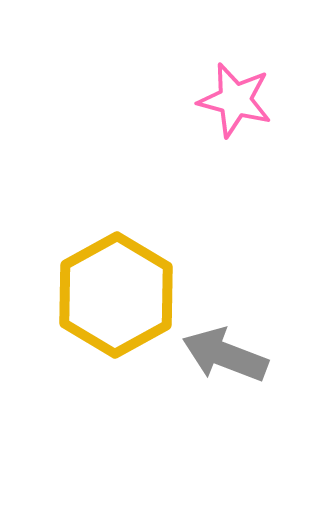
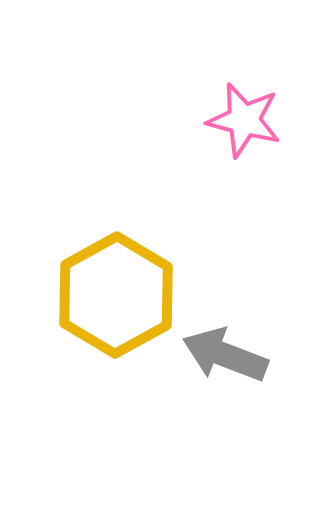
pink star: moved 9 px right, 20 px down
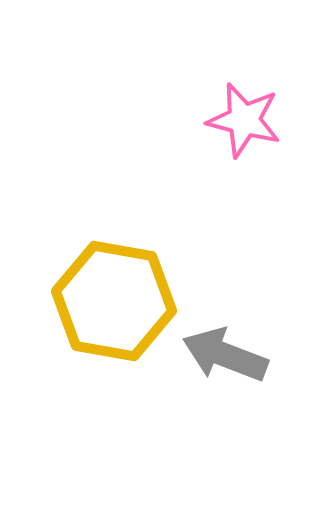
yellow hexagon: moved 2 px left, 6 px down; rotated 21 degrees counterclockwise
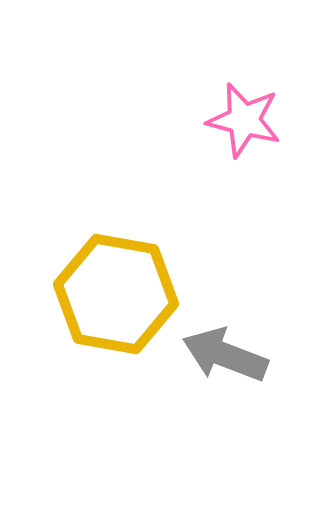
yellow hexagon: moved 2 px right, 7 px up
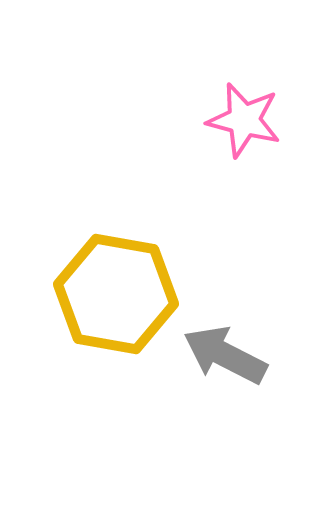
gray arrow: rotated 6 degrees clockwise
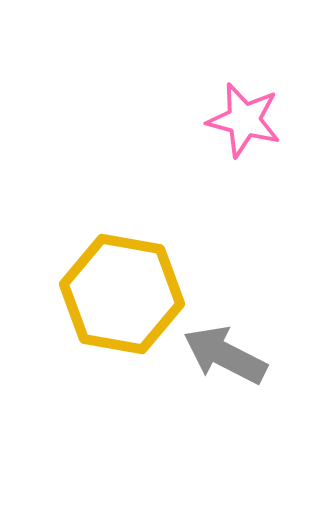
yellow hexagon: moved 6 px right
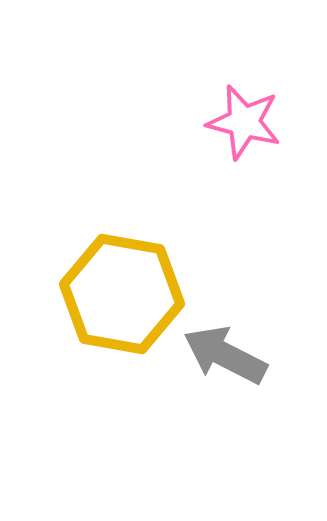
pink star: moved 2 px down
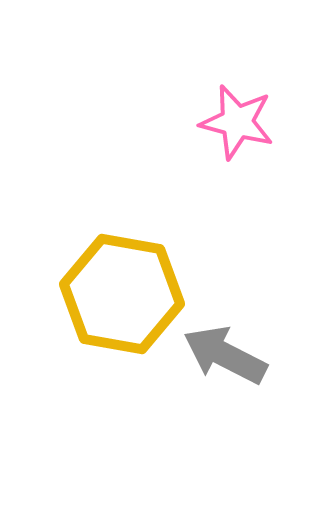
pink star: moved 7 px left
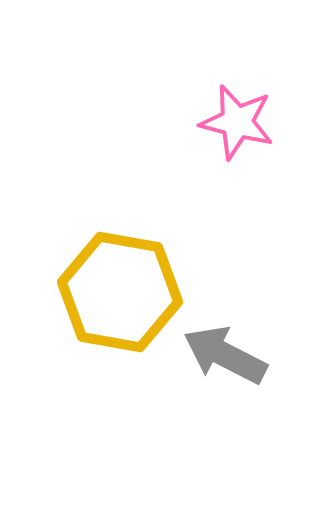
yellow hexagon: moved 2 px left, 2 px up
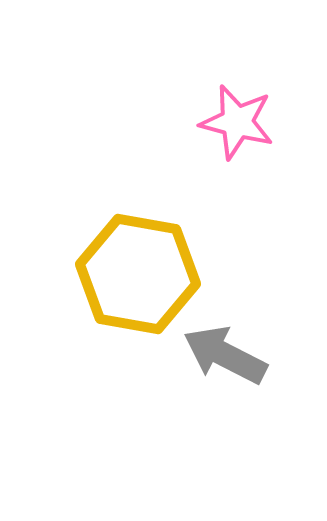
yellow hexagon: moved 18 px right, 18 px up
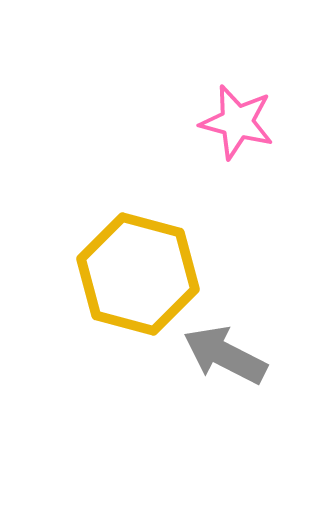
yellow hexagon: rotated 5 degrees clockwise
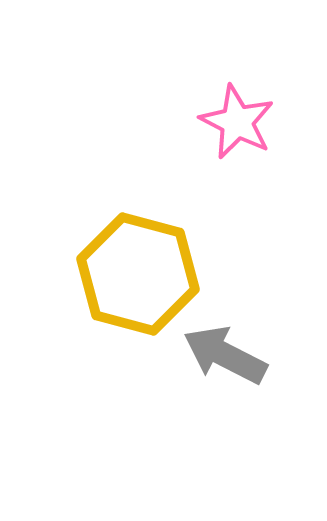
pink star: rotated 12 degrees clockwise
